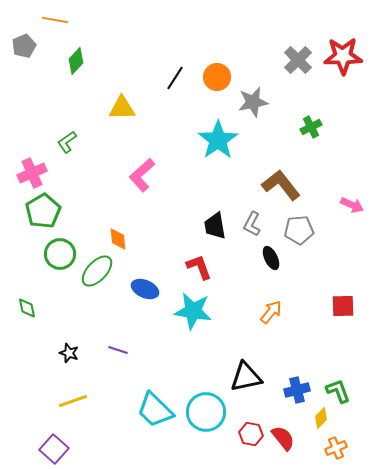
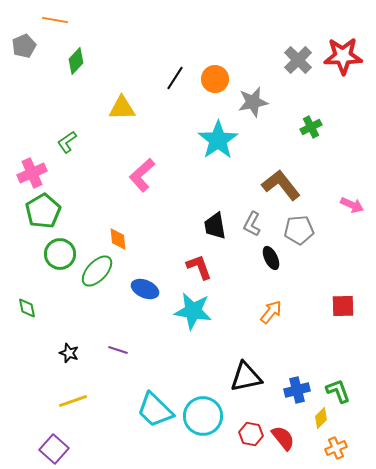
orange circle at (217, 77): moved 2 px left, 2 px down
cyan circle at (206, 412): moved 3 px left, 4 px down
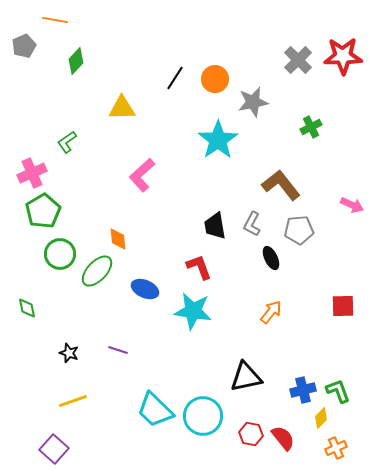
blue cross at (297, 390): moved 6 px right
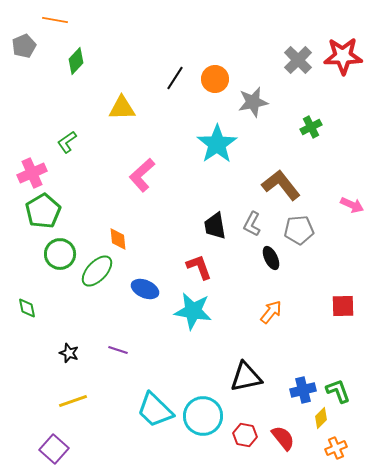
cyan star at (218, 140): moved 1 px left, 4 px down
red hexagon at (251, 434): moved 6 px left, 1 px down
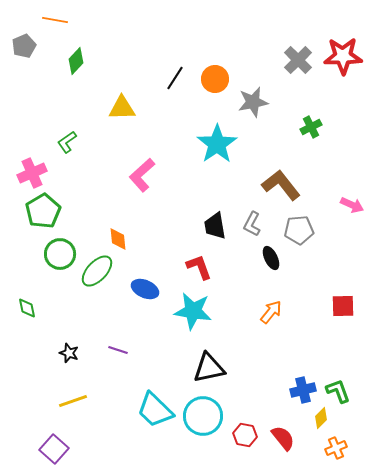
black triangle at (246, 377): moved 37 px left, 9 px up
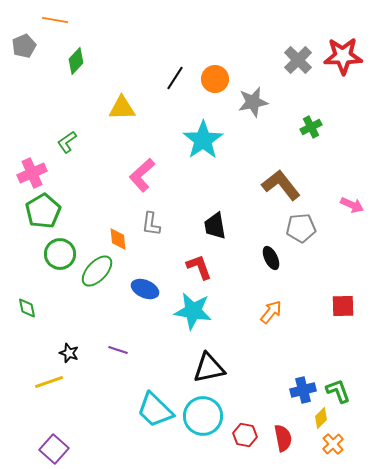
cyan star at (217, 144): moved 14 px left, 4 px up
gray L-shape at (252, 224): moved 101 px left; rotated 20 degrees counterclockwise
gray pentagon at (299, 230): moved 2 px right, 2 px up
yellow line at (73, 401): moved 24 px left, 19 px up
red semicircle at (283, 438): rotated 28 degrees clockwise
orange cross at (336, 448): moved 3 px left, 4 px up; rotated 20 degrees counterclockwise
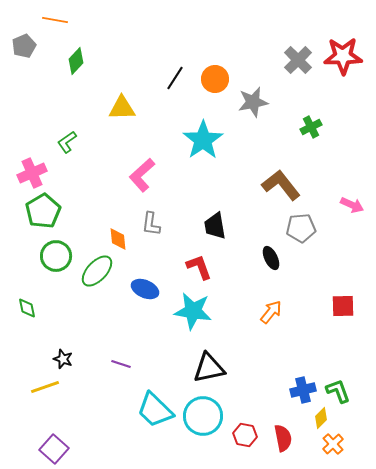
green circle at (60, 254): moved 4 px left, 2 px down
purple line at (118, 350): moved 3 px right, 14 px down
black star at (69, 353): moved 6 px left, 6 px down
yellow line at (49, 382): moved 4 px left, 5 px down
